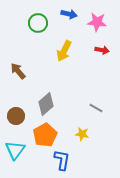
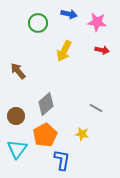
cyan triangle: moved 2 px right, 1 px up
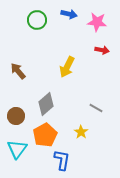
green circle: moved 1 px left, 3 px up
yellow arrow: moved 3 px right, 16 px down
yellow star: moved 1 px left, 2 px up; rotated 24 degrees clockwise
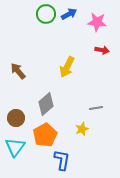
blue arrow: rotated 42 degrees counterclockwise
green circle: moved 9 px right, 6 px up
gray line: rotated 40 degrees counterclockwise
brown circle: moved 2 px down
yellow star: moved 1 px right, 3 px up; rotated 16 degrees clockwise
cyan triangle: moved 2 px left, 2 px up
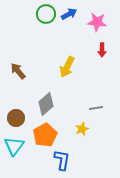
red arrow: rotated 80 degrees clockwise
cyan triangle: moved 1 px left, 1 px up
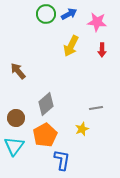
yellow arrow: moved 4 px right, 21 px up
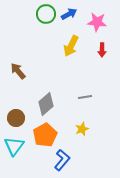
gray line: moved 11 px left, 11 px up
blue L-shape: rotated 30 degrees clockwise
